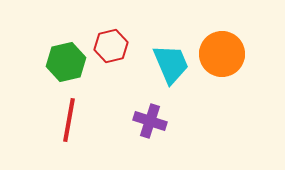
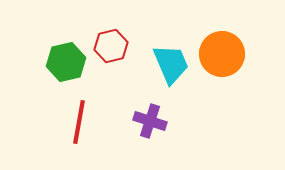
red line: moved 10 px right, 2 px down
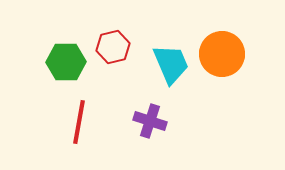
red hexagon: moved 2 px right, 1 px down
green hexagon: rotated 12 degrees clockwise
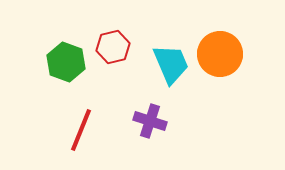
orange circle: moved 2 px left
green hexagon: rotated 21 degrees clockwise
red line: moved 2 px right, 8 px down; rotated 12 degrees clockwise
